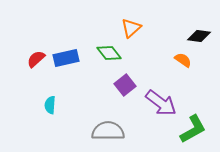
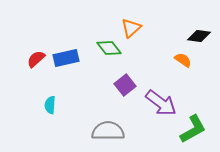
green diamond: moved 5 px up
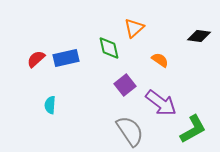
orange triangle: moved 3 px right
green diamond: rotated 25 degrees clockwise
orange semicircle: moved 23 px left
gray semicircle: moved 22 px right; rotated 56 degrees clockwise
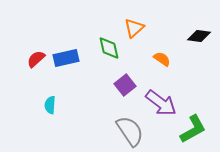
orange semicircle: moved 2 px right, 1 px up
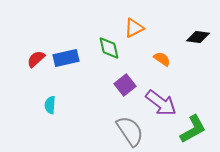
orange triangle: rotated 15 degrees clockwise
black diamond: moved 1 px left, 1 px down
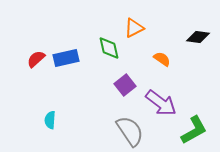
cyan semicircle: moved 15 px down
green L-shape: moved 1 px right, 1 px down
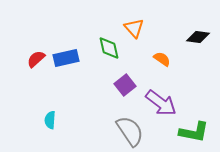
orange triangle: rotated 45 degrees counterclockwise
green L-shape: moved 2 px down; rotated 40 degrees clockwise
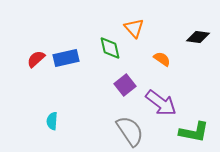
green diamond: moved 1 px right
cyan semicircle: moved 2 px right, 1 px down
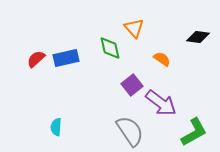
purple square: moved 7 px right
cyan semicircle: moved 4 px right, 6 px down
green L-shape: rotated 40 degrees counterclockwise
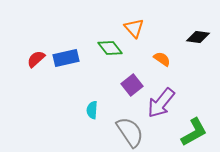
green diamond: rotated 25 degrees counterclockwise
purple arrow: rotated 92 degrees clockwise
cyan semicircle: moved 36 px right, 17 px up
gray semicircle: moved 1 px down
